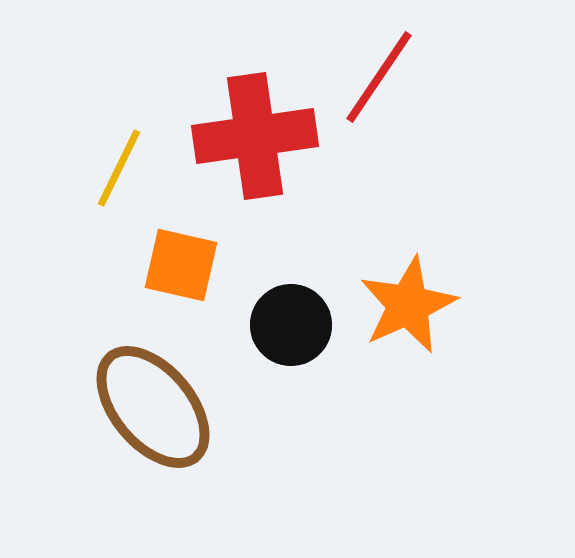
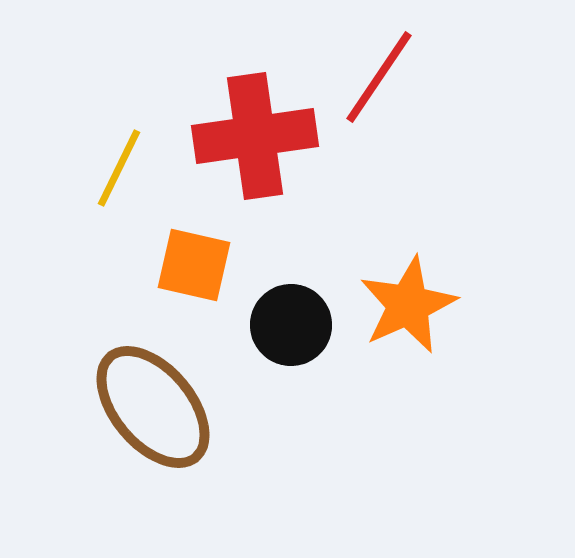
orange square: moved 13 px right
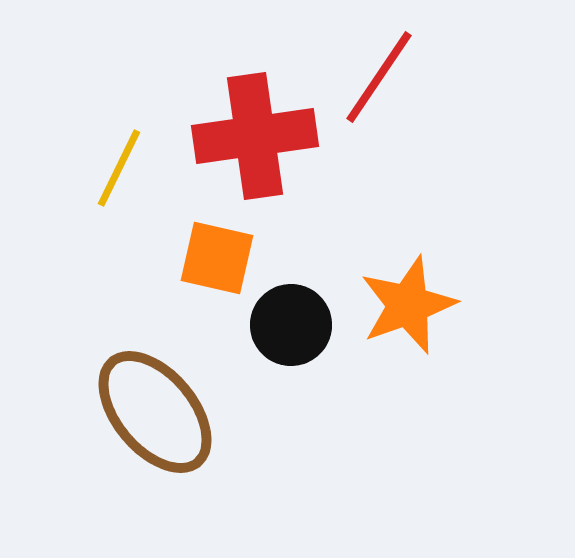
orange square: moved 23 px right, 7 px up
orange star: rotated 4 degrees clockwise
brown ellipse: moved 2 px right, 5 px down
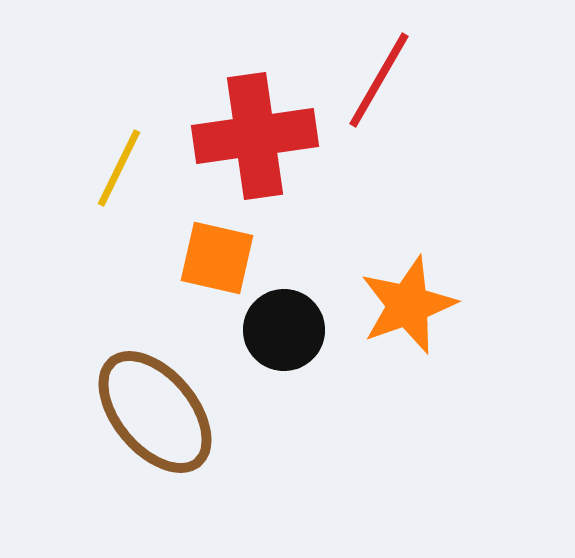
red line: moved 3 px down; rotated 4 degrees counterclockwise
black circle: moved 7 px left, 5 px down
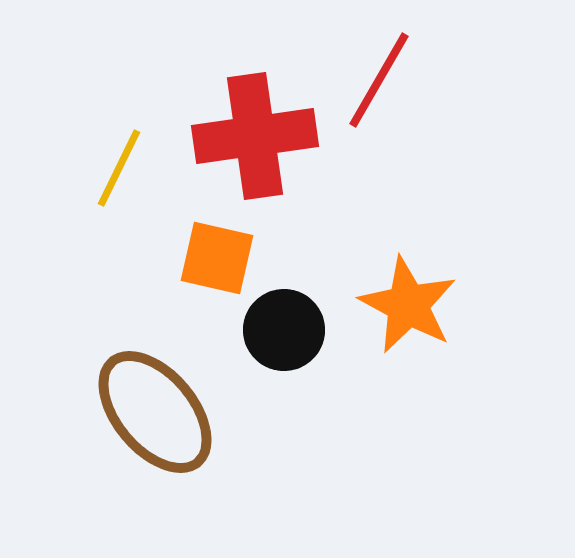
orange star: rotated 24 degrees counterclockwise
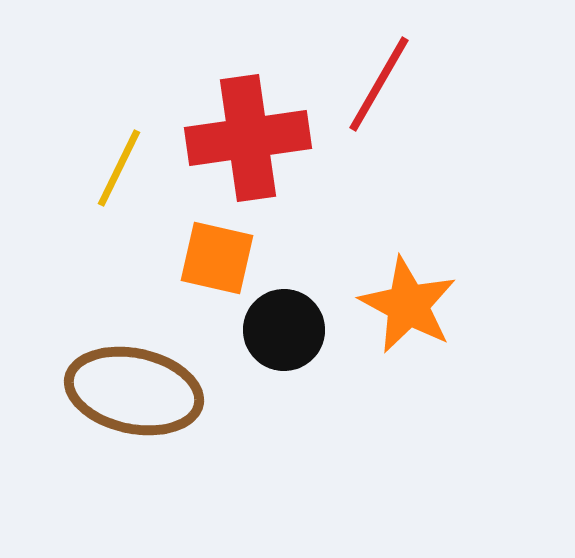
red line: moved 4 px down
red cross: moved 7 px left, 2 px down
brown ellipse: moved 21 px left, 21 px up; rotated 38 degrees counterclockwise
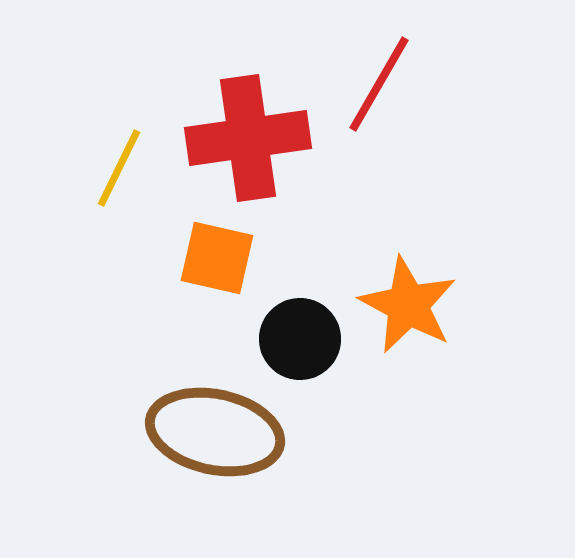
black circle: moved 16 px right, 9 px down
brown ellipse: moved 81 px right, 41 px down
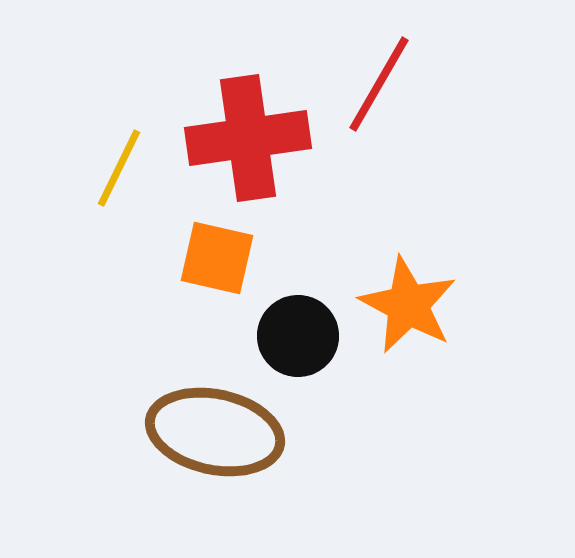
black circle: moved 2 px left, 3 px up
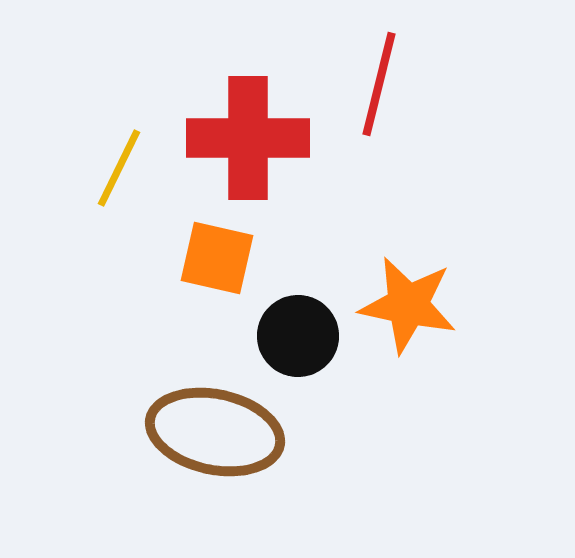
red line: rotated 16 degrees counterclockwise
red cross: rotated 8 degrees clockwise
orange star: rotated 16 degrees counterclockwise
